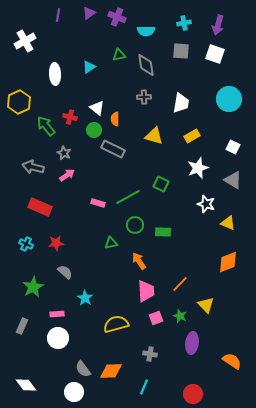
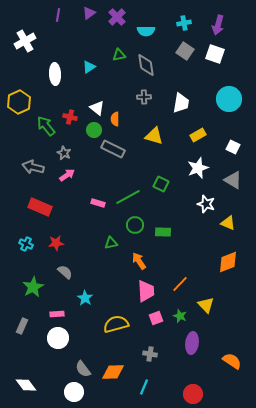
purple cross at (117, 17): rotated 24 degrees clockwise
gray square at (181, 51): moved 4 px right; rotated 30 degrees clockwise
yellow rectangle at (192, 136): moved 6 px right, 1 px up
orange diamond at (111, 371): moved 2 px right, 1 px down
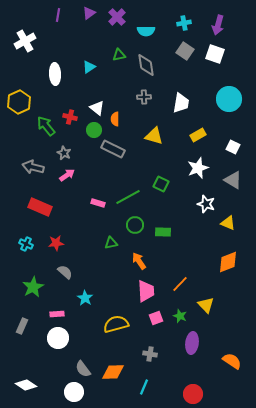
white diamond at (26, 385): rotated 20 degrees counterclockwise
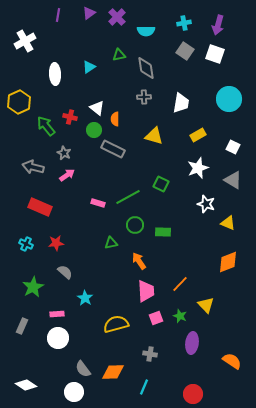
gray diamond at (146, 65): moved 3 px down
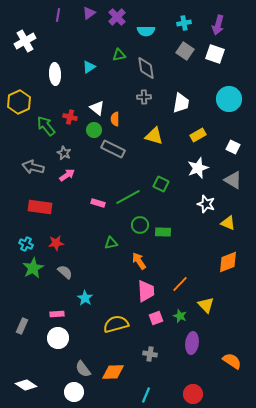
red rectangle at (40, 207): rotated 15 degrees counterclockwise
green circle at (135, 225): moved 5 px right
green star at (33, 287): moved 19 px up
cyan line at (144, 387): moved 2 px right, 8 px down
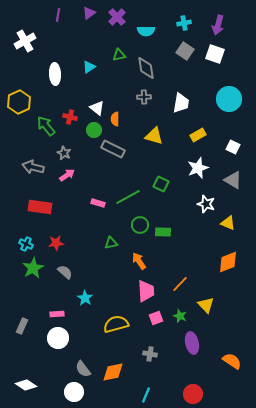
purple ellipse at (192, 343): rotated 20 degrees counterclockwise
orange diamond at (113, 372): rotated 10 degrees counterclockwise
